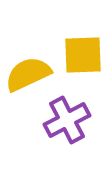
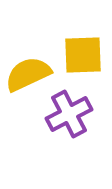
purple cross: moved 2 px right, 6 px up
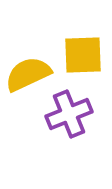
purple cross: rotated 6 degrees clockwise
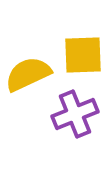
purple cross: moved 6 px right
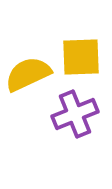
yellow square: moved 2 px left, 2 px down
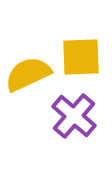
purple cross: moved 1 px left, 2 px down; rotated 27 degrees counterclockwise
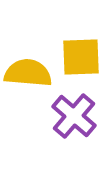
yellow semicircle: moved 1 px up; rotated 30 degrees clockwise
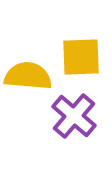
yellow semicircle: moved 3 px down
